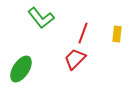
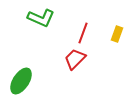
green L-shape: rotated 28 degrees counterclockwise
yellow rectangle: rotated 14 degrees clockwise
green ellipse: moved 12 px down
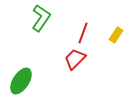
green L-shape: rotated 80 degrees counterclockwise
yellow rectangle: moved 1 px left, 1 px down; rotated 14 degrees clockwise
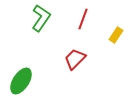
red line: moved 14 px up
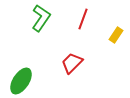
red trapezoid: moved 3 px left, 4 px down
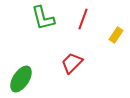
green L-shape: moved 2 px right; rotated 132 degrees clockwise
green ellipse: moved 2 px up
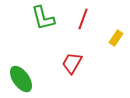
yellow rectangle: moved 3 px down
red trapezoid: rotated 15 degrees counterclockwise
green ellipse: rotated 68 degrees counterclockwise
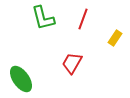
yellow rectangle: moved 1 px left
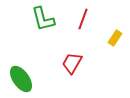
green L-shape: moved 1 px down
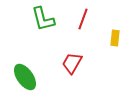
yellow rectangle: rotated 28 degrees counterclockwise
green ellipse: moved 4 px right, 2 px up
